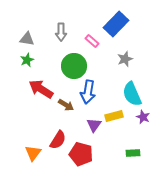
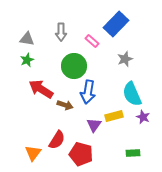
brown arrow: moved 1 px left; rotated 14 degrees counterclockwise
red semicircle: moved 1 px left
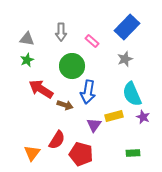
blue rectangle: moved 11 px right, 3 px down
green circle: moved 2 px left
orange triangle: moved 1 px left
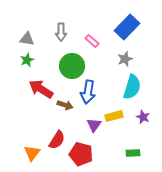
cyan semicircle: moved 7 px up; rotated 140 degrees counterclockwise
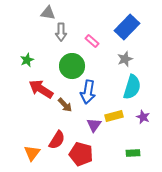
gray triangle: moved 21 px right, 26 px up
brown arrow: rotated 28 degrees clockwise
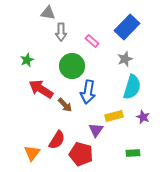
purple triangle: moved 2 px right, 5 px down
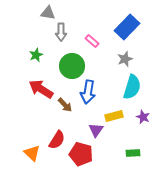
green star: moved 9 px right, 5 px up
orange triangle: rotated 24 degrees counterclockwise
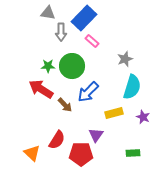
blue rectangle: moved 43 px left, 9 px up
green star: moved 12 px right, 11 px down; rotated 24 degrees clockwise
blue arrow: rotated 35 degrees clockwise
yellow rectangle: moved 3 px up
purple triangle: moved 5 px down
red pentagon: rotated 15 degrees counterclockwise
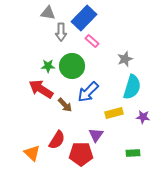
purple star: rotated 16 degrees counterclockwise
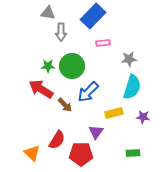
blue rectangle: moved 9 px right, 2 px up
pink rectangle: moved 11 px right, 2 px down; rotated 48 degrees counterclockwise
gray star: moved 4 px right; rotated 14 degrees clockwise
purple triangle: moved 3 px up
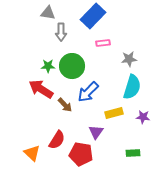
red pentagon: rotated 10 degrees clockwise
